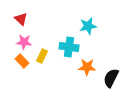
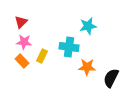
red triangle: moved 3 px down; rotated 32 degrees clockwise
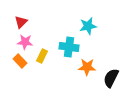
pink star: moved 1 px right
orange rectangle: moved 2 px left
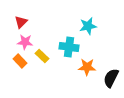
yellow rectangle: rotated 72 degrees counterclockwise
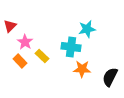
red triangle: moved 11 px left, 4 px down
cyan star: moved 1 px left, 3 px down
pink star: rotated 28 degrees clockwise
cyan cross: moved 2 px right
orange star: moved 5 px left, 2 px down
black semicircle: moved 1 px left, 1 px up
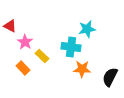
red triangle: rotated 48 degrees counterclockwise
orange rectangle: moved 3 px right, 7 px down
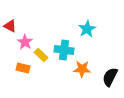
cyan star: rotated 18 degrees counterclockwise
cyan cross: moved 7 px left, 3 px down
yellow rectangle: moved 1 px left, 1 px up
orange rectangle: rotated 32 degrees counterclockwise
